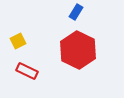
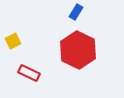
yellow square: moved 5 px left
red rectangle: moved 2 px right, 2 px down
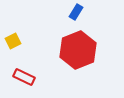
red hexagon: rotated 12 degrees clockwise
red rectangle: moved 5 px left, 4 px down
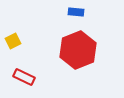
blue rectangle: rotated 63 degrees clockwise
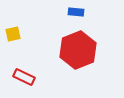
yellow square: moved 7 px up; rotated 14 degrees clockwise
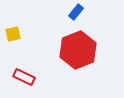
blue rectangle: rotated 56 degrees counterclockwise
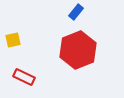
yellow square: moved 6 px down
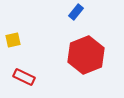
red hexagon: moved 8 px right, 5 px down
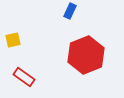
blue rectangle: moved 6 px left, 1 px up; rotated 14 degrees counterclockwise
red rectangle: rotated 10 degrees clockwise
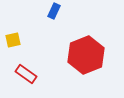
blue rectangle: moved 16 px left
red rectangle: moved 2 px right, 3 px up
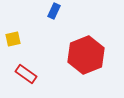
yellow square: moved 1 px up
